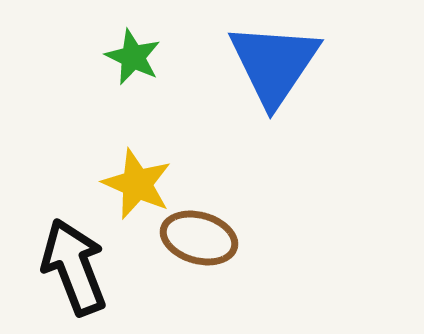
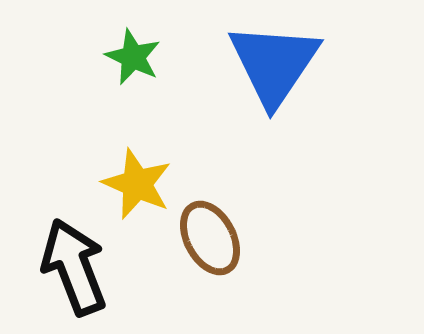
brown ellipse: moved 11 px right; rotated 46 degrees clockwise
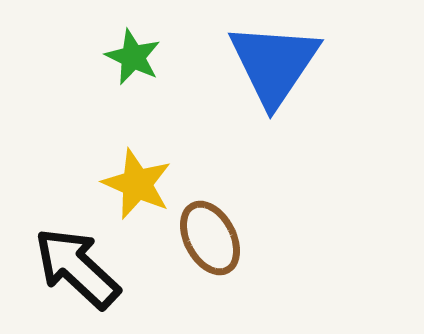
black arrow: moved 3 px right, 1 px down; rotated 26 degrees counterclockwise
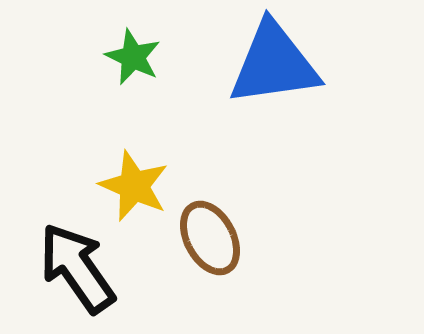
blue triangle: rotated 48 degrees clockwise
yellow star: moved 3 px left, 2 px down
black arrow: rotated 12 degrees clockwise
